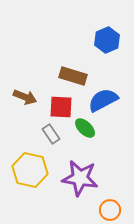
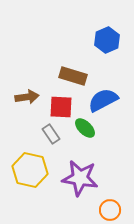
brown arrow: moved 2 px right; rotated 30 degrees counterclockwise
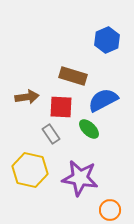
green ellipse: moved 4 px right, 1 px down
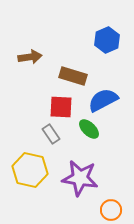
brown arrow: moved 3 px right, 40 px up
orange circle: moved 1 px right
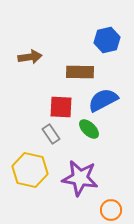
blue hexagon: rotated 10 degrees clockwise
brown rectangle: moved 7 px right, 4 px up; rotated 16 degrees counterclockwise
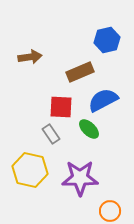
brown rectangle: rotated 24 degrees counterclockwise
purple star: rotated 9 degrees counterclockwise
orange circle: moved 1 px left, 1 px down
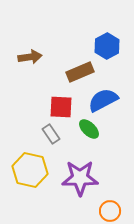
blue hexagon: moved 6 px down; rotated 15 degrees counterclockwise
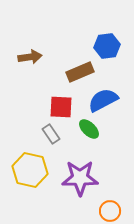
blue hexagon: rotated 20 degrees clockwise
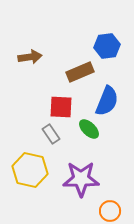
blue semicircle: moved 4 px right, 1 px down; rotated 140 degrees clockwise
purple star: moved 1 px right, 1 px down
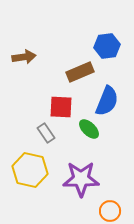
brown arrow: moved 6 px left
gray rectangle: moved 5 px left, 1 px up
